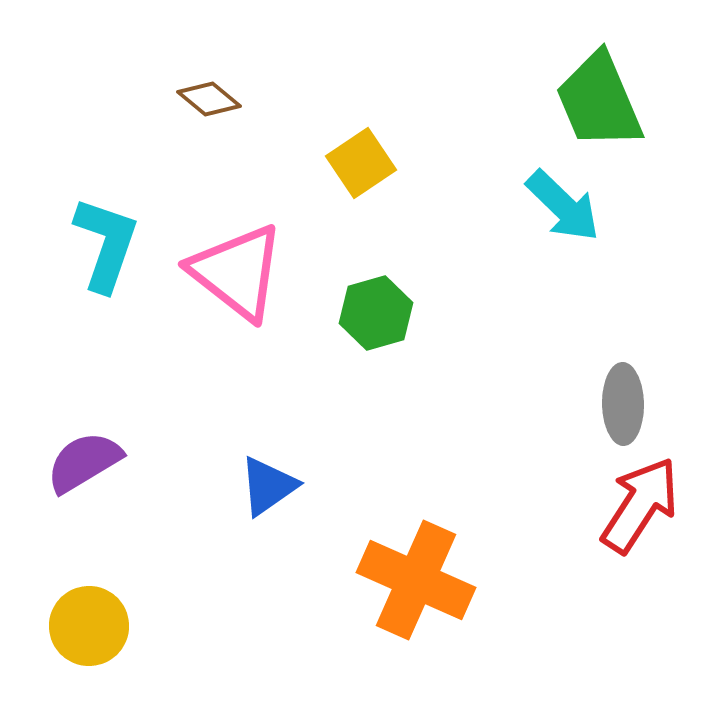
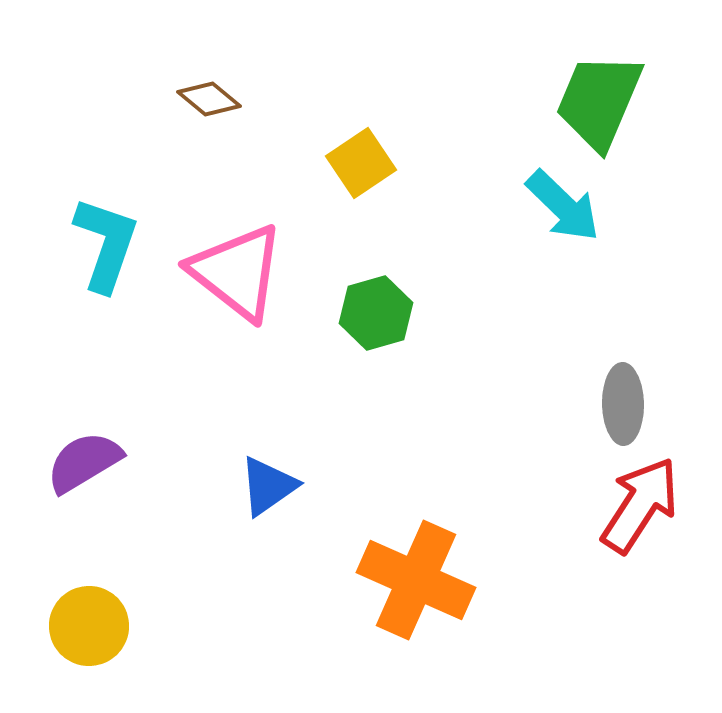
green trapezoid: rotated 46 degrees clockwise
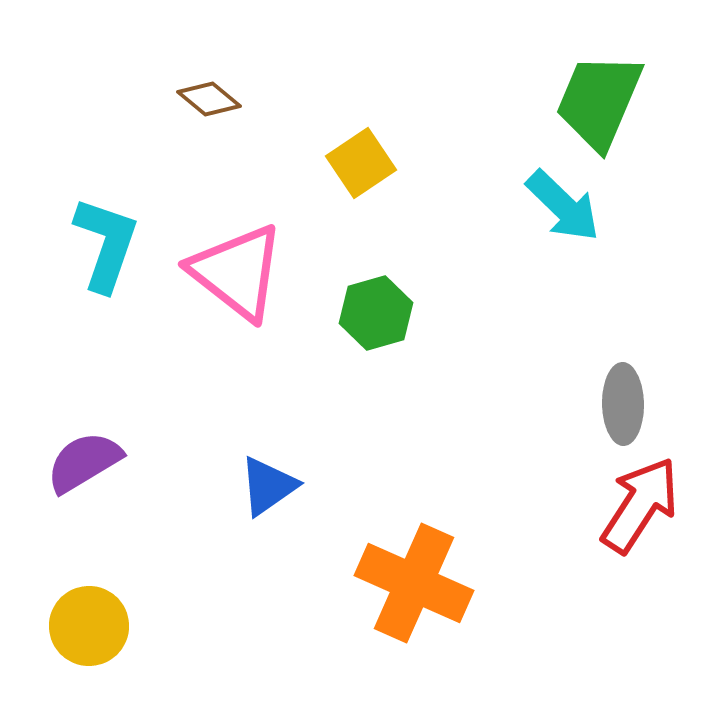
orange cross: moved 2 px left, 3 px down
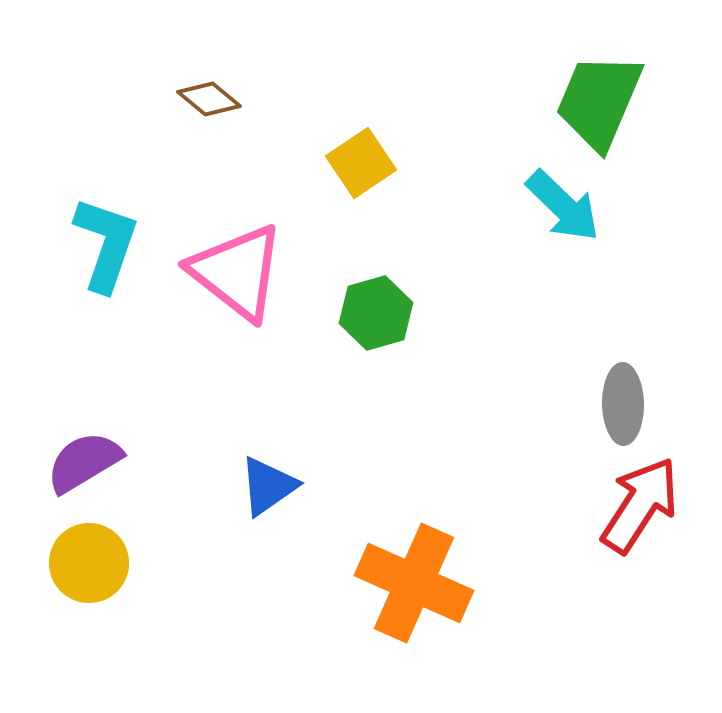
yellow circle: moved 63 px up
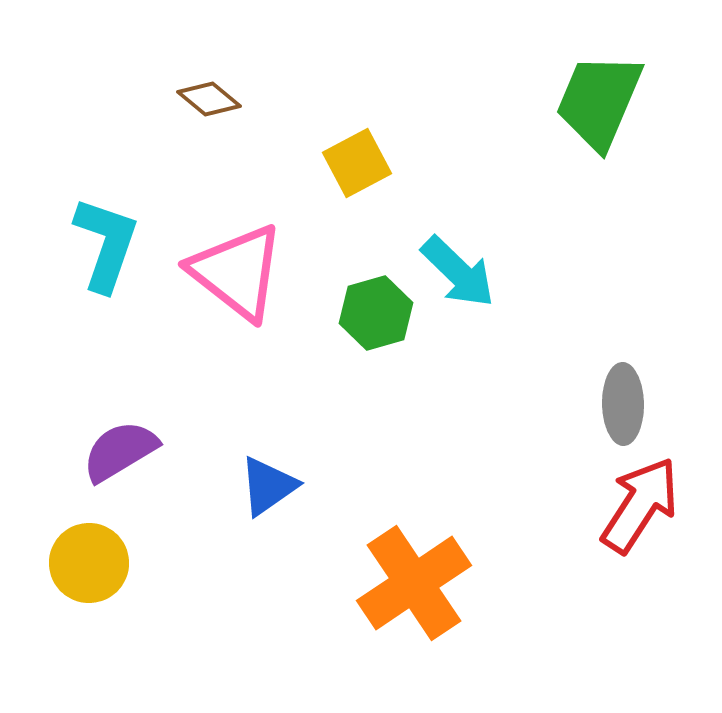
yellow square: moved 4 px left; rotated 6 degrees clockwise
cyan arrow: moved 105 px left, 66 px down
purple semicircle: moved 36 px right, 11 px up
orange cross: rotated 32 degrees clockwise
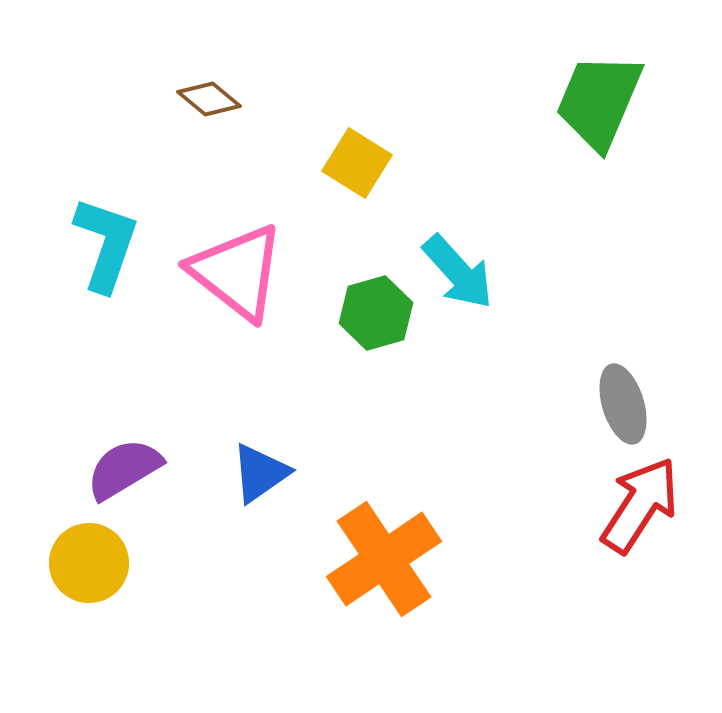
yellow square: rotated 30 degrees counterclockwise
cyan arrow: rotated 4 degrees clockwise
gray ellipse: rotated 16 degrees counterclockwise
purple semicircle: moved 4 px right, 18 px down
blue triangle: moved 8 px left, 13 px up
orange cross: moved 30 px left, 24 px up
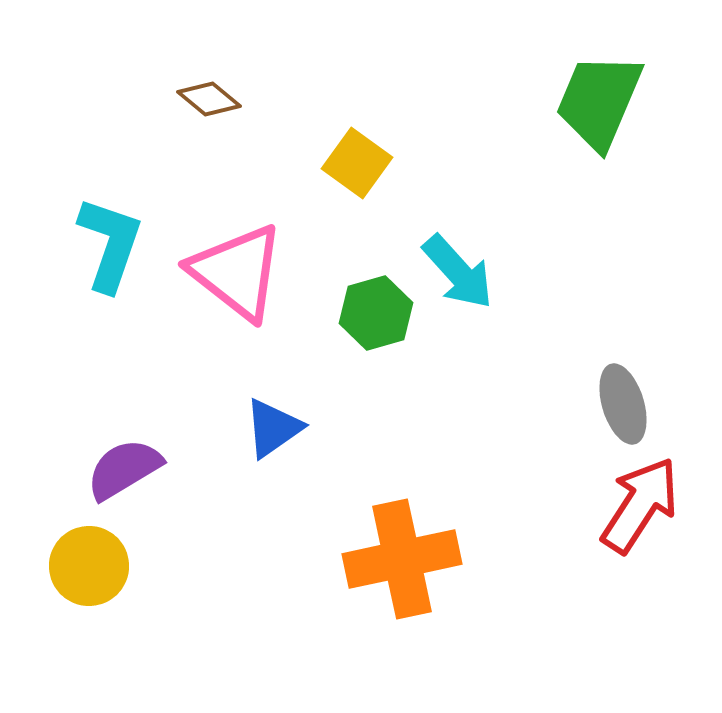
yellow square: rotated 4 degrees clockwise
cyan L-shape: moved 4 px right
blue triangle: moved 13 px right, 45 px up
orange cross: moved 18 px right; rotated 22 degrees clockwise
yellow circle: moved 3 px down
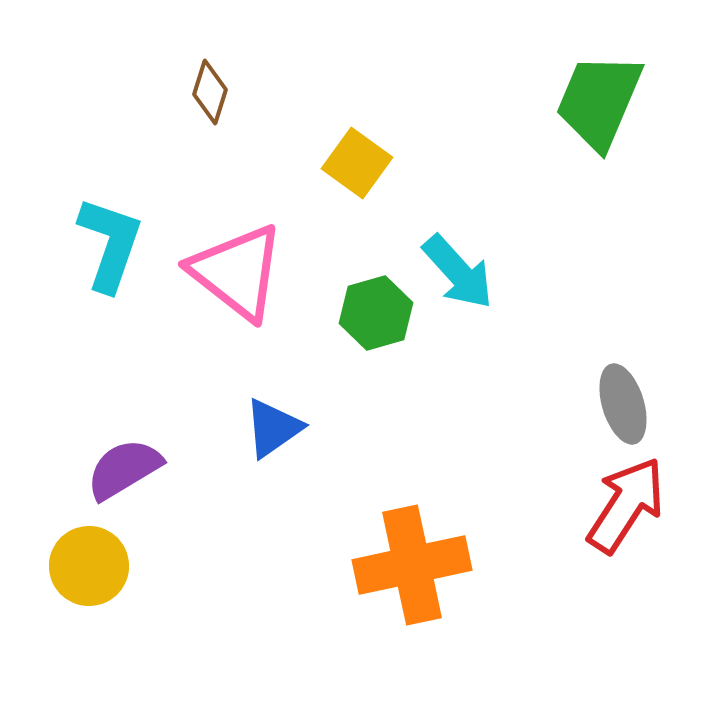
brown diamond: moved 1 px right, 7 px up; rotated 68 degrees clockwise
red arrow: moved 14 px left
orange cross: moved 10 px right, 6 px down
